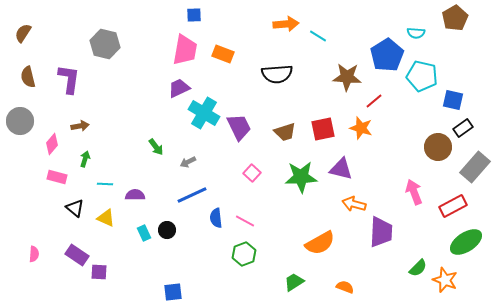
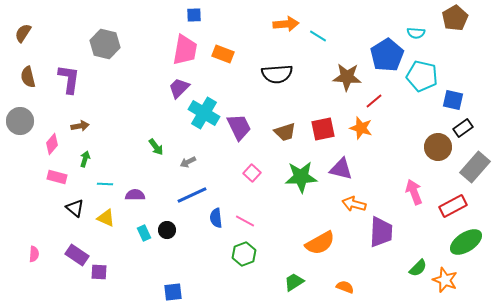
purple trapezoid at (179, 88): rotated 20 degrees counterclockwise
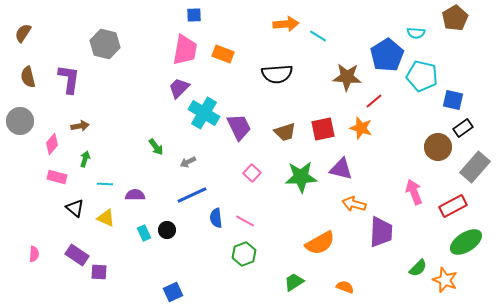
blue square at (173, 292): rotated 18 degrees counterclockwise
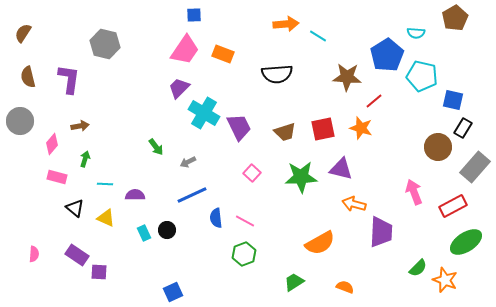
pink trapezoid at (185, 50): rotated 24 degrees clockwise
black rectangle at (463, 128): rotated 24 degrees counterclockwise
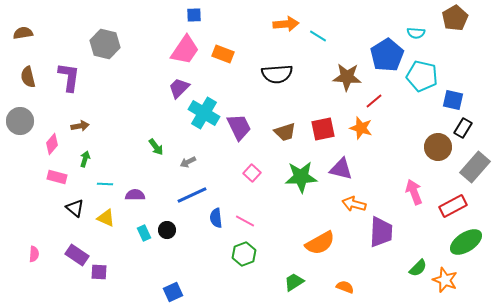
brown semicircle at (23, 33): rotated 48 degrees clockwise
purple L-shape at (69, 79): moved 2 px up
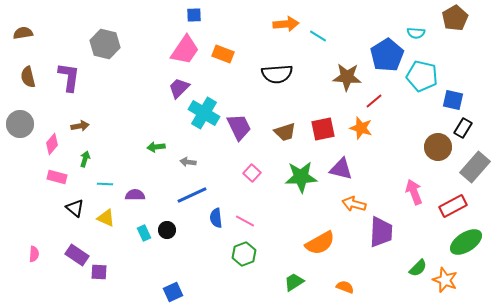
gray circle at (20, 121): moved 3 px down
green arrow at (156, 147): rotated 120 degrees clockwise
gray arrow at (188, 162): rotated 35 degrees clockwise
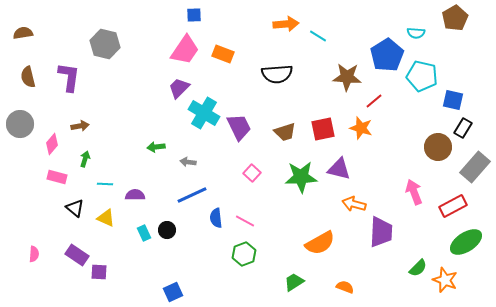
purple triangle at (341, 169): moved 2 px left
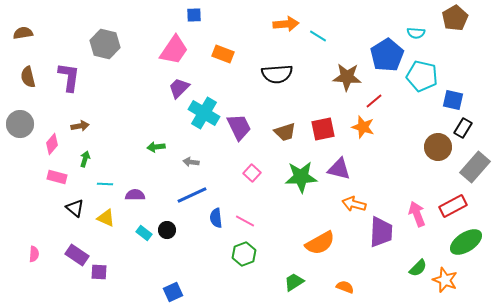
pink trapezoid at (185, 50): moved 11 px left
orange star at (361, 128): moved 2 px right, 1 px up
gray arrow at (188, 162): moved 3 px right
pink arrow at (414, 192): moved 3 px right, 22 px down
cyan rectangle at (144, 233): rotated 28 degrees counterclockwise
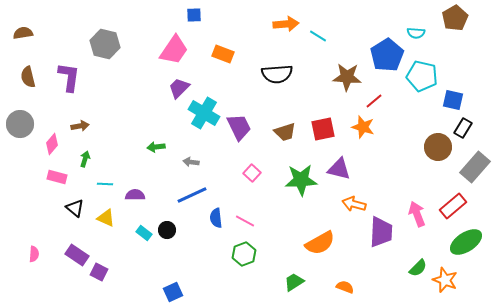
green star at (301, 177): moved 3 px down
red rectangle at (453, 206): rotated 12 degrees counterclockwise
purple square at (99, 272): rotated 24 degrees clockwise
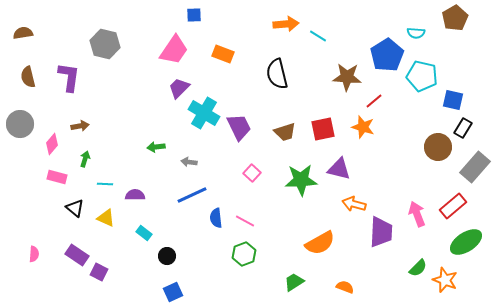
black semicircle at (277, 74): rotated 80 degrees clockwise
gray arrow at (191, 162): moved 2 px left
black circle at (167, 230): moved 26 px down
